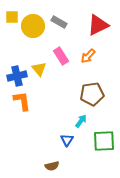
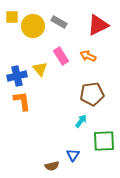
orange arrow: rotated 70 degrees clockwise
yellow triangle: moved 1 px right
blue triangle: moved 6 px right, 15 px down
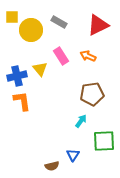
yellow circle: moved 2 px left, 4 px down
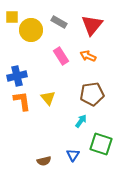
red triangle: moved 6 px left; rotated 25 degrees counterclockwise
yellow triangle: moved 8 px right, 29 px down
green square: moved 3 px left, 3 px down; rotated 20 degrees clockwise
brown semicircle: moved 8 px left, 5 px up
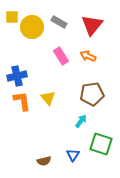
yellow circle: moved 1 px right, 3 px up
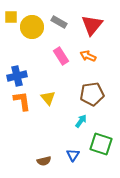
yellow square: moved 1 px left
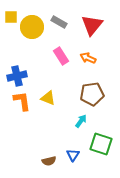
orange arrow: moved 2 px down
yellow triangle: rotated 28 degrees counterclockwise
brown semicircle: moved 5 px right
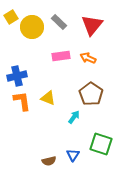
yellow square: rotated 32 degrees counterclockwise
gray rectangle: rotated 14 degrees clockwise
pink rectangle: rotated 66 degrees counterclockwise
brown pentagon: moved 1 px left; rotated 30 degrees counterclockwise
cyan arrow: moved 7 px left, 4 px up
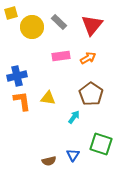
yellow square: moved 4 px up; rotated 16 degrees clockwise
orange arrow: rotated 126 degrees clockwise
yellow triangle: rotated 14 degrees counterclockwise
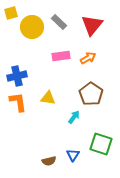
orange L-shape: moved 4 px left, 1 px down
